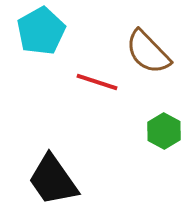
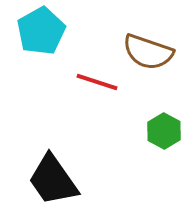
brown semicircle: rotated 27 degrees counterclockwise
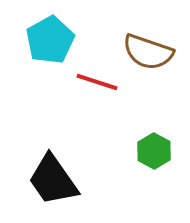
cyan pentagon: moved 9 px right, 9 px down
green hexagon: moved 10 px left, 20 px down
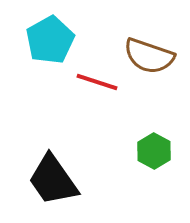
brown semicircle: moved 1 px right, 4 px down
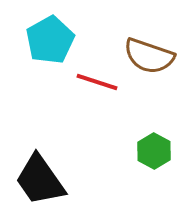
black trapezoid: moved 13 px left
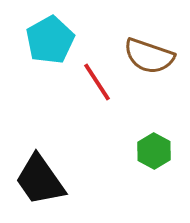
red line: rotated 39 degrees clockwise
